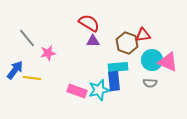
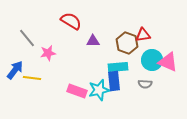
red semicircle: moved 18 px left, 2 px up
gray semicircle: moved 5 px left, 1 px down
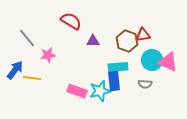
brown hexagon: moved 2 px up
pink star: moved 2 px down
cyan star: moved 1 px right, 1 px down
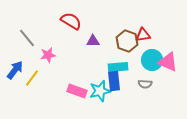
yellow line: rotated 60 degrees counterclockwise
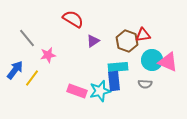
red semicircle: moved 2 px right, 2 px up
purple triangle: rotated 32 degrees counterclockwise
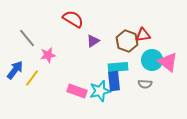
pink triangle: rotated 15 degrees clockwise
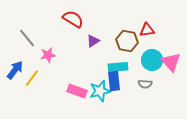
red triangle: moved 4 px right, 5 px up
brown hexagon: rotated 10 degrees counterclockwise
pink triangle: moved 3 px right; rotated 10 degrees clockwise
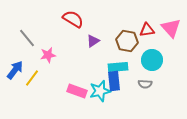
pink triangle: moved 34 px up
